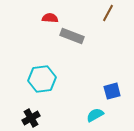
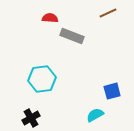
brown line: rotated 36 degrees clockwise
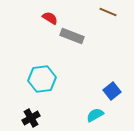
brown line: moved 1 px up; rotated 48 degrees clockwise
red semicircle: rotated 28 degrees clockwise
blue square: rotated 24 degrees counterclockwise
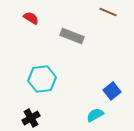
red semicircle: moved 19 px left
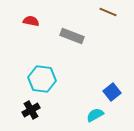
red semicircle: moved 3 px down; rotated 21 degrees counterclockwise
cyan hexagon: rotated 16 degrees clockwise
blue square: moved 1 px down
black cross: moved 8 px up
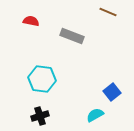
black cross: moved 9 px right, 6 px down; rotated 12 degrees clockwise
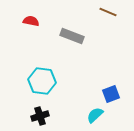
cyan hexagon: moved 2 px down
blue square: moved 1 px left, 2 px down; rotated 18 degrees clockwise
cyan semicircle: rotated 12 degrees counterclockwise
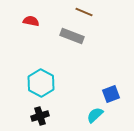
brown line: moved 24 px left
cyan hexagon: moved 1 px left, 2 px down; rotated 20 degrees clockwise
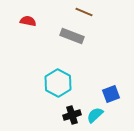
red semicircle: moved 3 px left
cyan hexagon: moved 17 px right
black cross: moved 32 px right, 1 px up
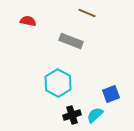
brown line: moved 3 px right, 1 px down
gray rectangle: moved 1 px left, 5 px down
